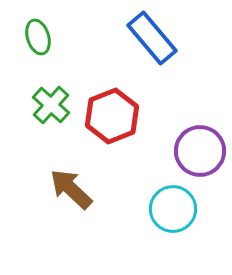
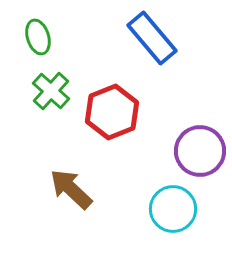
green cross: moved 14 px up
red hexagon: moved 4 px up
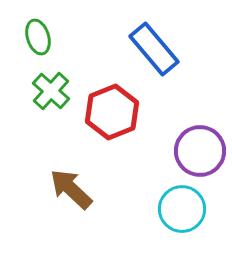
blue rectangle: moved 2 px right, 11 px down
cyan circle: moved 9 px right
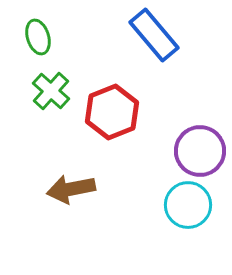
blue rectangle: moved 14 px up
brown arrow: rotated 54 degrees counterclockwise
cyan circle: moved 6 px right, 4 px up
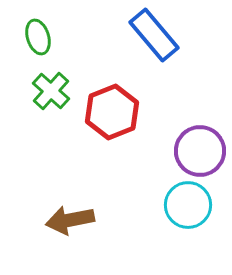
brown arrow: moved 1 px left, 31 px down
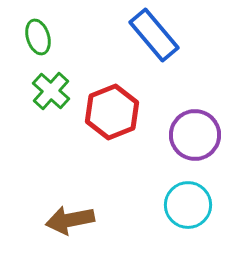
purple circle: moved 5 px left, 16 px up
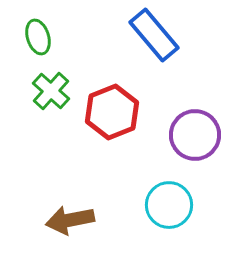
cyan circle: moved 19 px left
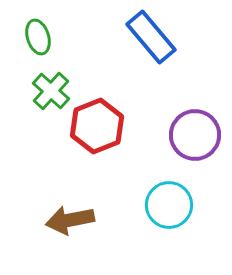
blue rectangle: moved 3 px left, 2 px down
red hexagon: moved 15 px left, 14 px down
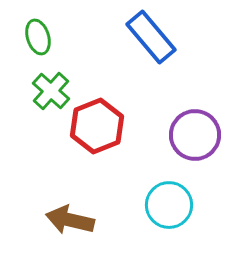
brown arrow: rotated 24 degrees clockwise
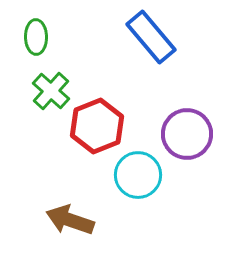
green ellipse: moved 2 px left; rotated 16 degrees clockwise
purple circle: moved 8 px left, 1 px up
cyan circle: moved 31 px left, 30 px up
brown arrow: rotated 6 degrees clockwise
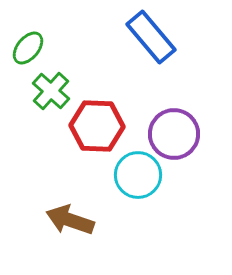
green ellipse: moved 8 px left, 11 px down; rotated 40 degrees clockwise
red hexagon: rotated 24 degrees clockwise
purple circle: moved 13 px left
